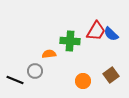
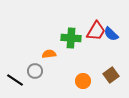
green cross: moved 1 px right, 3 px up
black line: rotated 12 degrees clockwise
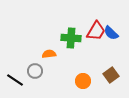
blue semicircle: moved 1 px up
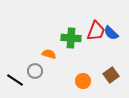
red trapezoid: rotated 10 degrees counterclockwise
orange semicircle: rotated 24 degrees clockwise
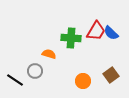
red trapezoid: rotated 10 degrees clockwise
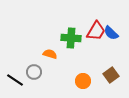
orange semicircle: moved 1 px right
gray circle: moved 1 px left, 1 px down
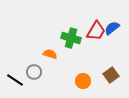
blue semicircle: moved 1 px right, 5 px up; rotated 98 degrees clockwise
green cross: rotated 12 degrees clockwise
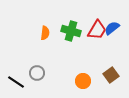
red trapezoid: moved 1 px right, 1 px up
green cross: moved 7 px up
orange semicircle: moved 5 px left, 21 px up; rotated 80 degrees clockwise
gray circle: moved 3 px right, 1 px down
black line: moved 1 px right, 2 px down
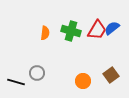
black line: rotated 18 degrees counterclockwise
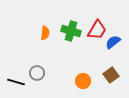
blue semicircle: moved 1 px right, 14 px down
